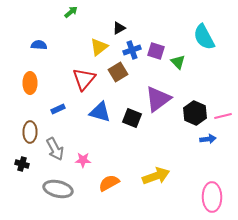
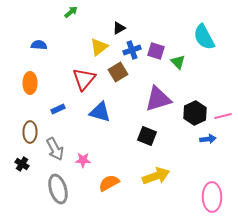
purple triangle: rotated 20 degrees clockwise
black hexagon: rotated 10 degrees clockwise
black square: moved 15 px right, 18 px down
black cross: rotated 16 degrees clockwise
gray ellipse: rotated 60 degrees clockwise
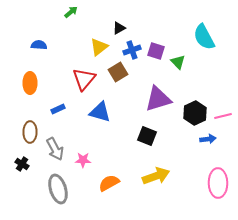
pink ellipse: moved 6 px right, 14 px up
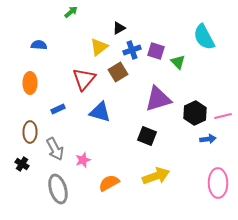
pink star: rotated 21 degrees counterclockwise
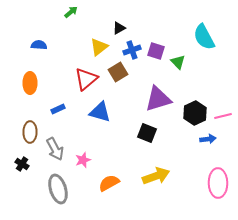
red triangle: moved 2 px right; rotated 10 degrees clockwise
black square: moved 3 px up
